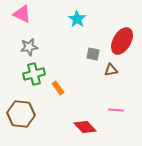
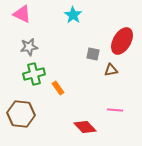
cyan star: moved 4 px left, 4 px up
pink line: moved 1 px left
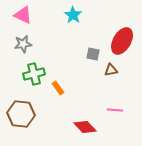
pink triangle: moved 1 px right, 1 px down
gray star: moved 6 px left, 3 px up
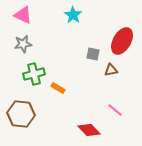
orange rectangle: rotated 24 degrees counterclockwise
pink line: rotated 35 degrees clockwise
red diamond: moved 4 px right, 3 px down
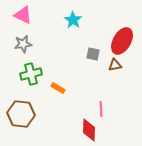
cyan star: moved 5 px down
brown triangle: moved 4 px right, 5 px up
green cross: moved 3 px left
pink line: moved 14 px left, 1 px up; rotated 49 degrees clockwise
red diamond: rotated 45 degrees clockwise
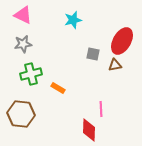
cyan star: rotated 24 degrees clockwise
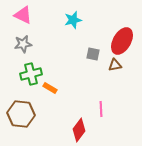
orange rectangle: moved 8 px left
red diamond: moved 10 px left; rotated 35 degrees clockwise
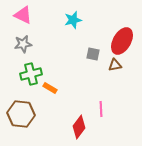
red diamond: moved 3 px up
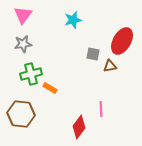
pink triangle: rotated 42 degrees clockwise
brown triangle: moved 5 px left, 1 px down
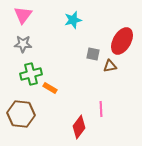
gray star: rotated 12 degrees clockwise
